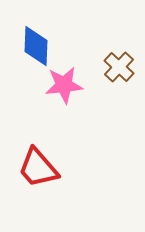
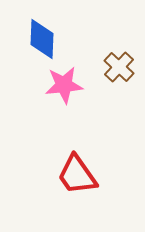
blue diamond: moved 6 px right, 7 px up
red trapezoid: moved 39 px right, 7 px down; rotated 6 degrees clockwise
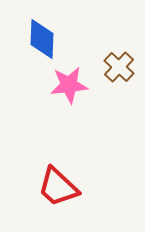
pink star: moved 5 px right
red trapezoid: moved 19 px left, 12 px down; rotated 12 degrees counterclockwise
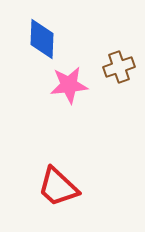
brown cross: rotated 28 degrees clockwise
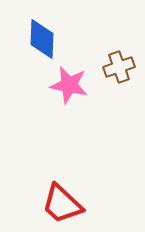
pink star: rotated 18 degrees clockwise
red trapezoid: moved 4 px right, 17 px down
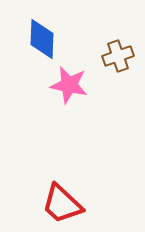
brown cross: moved 1 px left, 11 px up
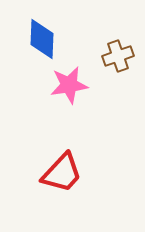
pink star: rotated 21 degrees counterclockwise
red trapezoid: moved 31 px up; rotated 90 degrees counterclockwise
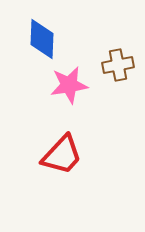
brown cross: moved 9 px down; rotated 8 degrees clockwise
red trapezoid: moved 18 px up
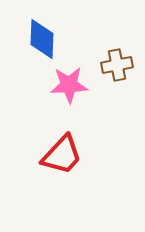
brown cross: moved 1 px left
pink star: rotated 6 degrees clockwise
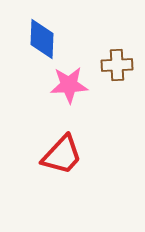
brown cross: rotated 8 degrees clockwise
